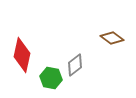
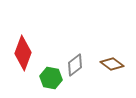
brown diamond: moved 26 px down
red diamond: moved 1 px right, 2 px up; rotated 8 degrees clockwise
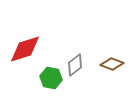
red diamond: moved 2 px right, 4 px up; rotated 52 degrees clockwise
brown diamond: rotated 15 degrees counterclockwise
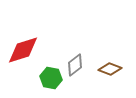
red diamond: moved 2 px left, 1 px down
brown diamond: moved 2 px left, 5 px down
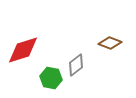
gray diamond: moved 1 px right
brown diamond: moved 26 px up
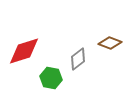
red diamond: moved 1 px right, 1 px down
gray diamond: moved 2 px right, 6 px up
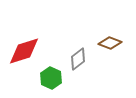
green hexagon: rotated 15 degrees clockwise
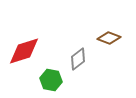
brown diamond: moved 1 px left, 5 px up
green hexagon: moved 2 px down; rotated 15 degrees counterclockwise
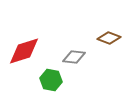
gray diamond: moved 4 px left, 2 px up; rotated 45 degrees clockwise
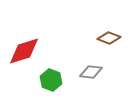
gray diamond: moved 17 px right, 15 px down
green hexagon: rotated 10 degrees clockwise
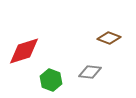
gray diamond: moved 1 px left
